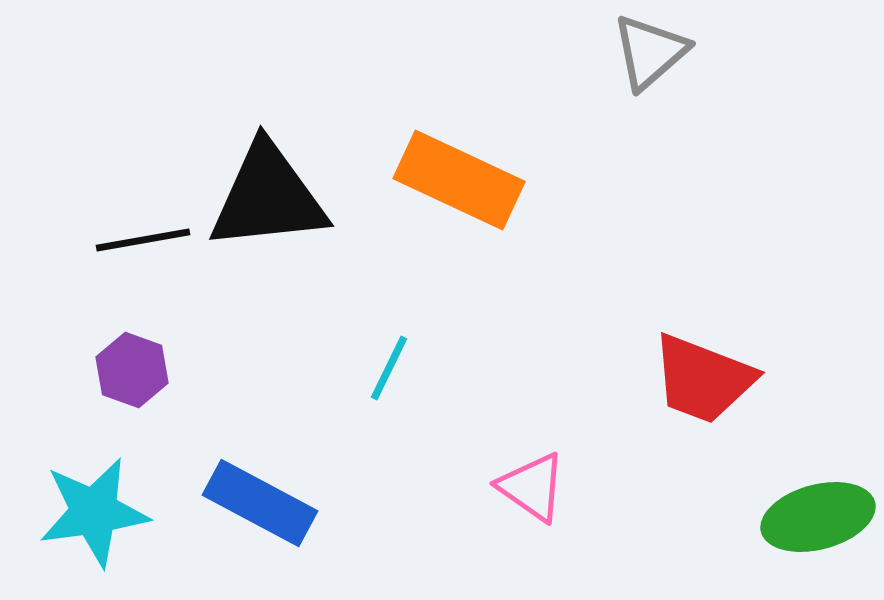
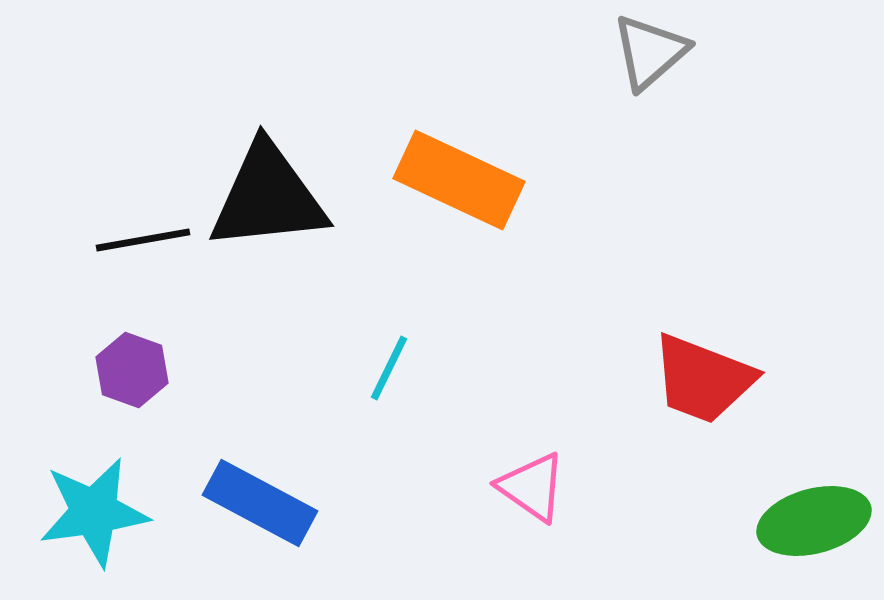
green ellipse: moved 4 px left, 4 px down
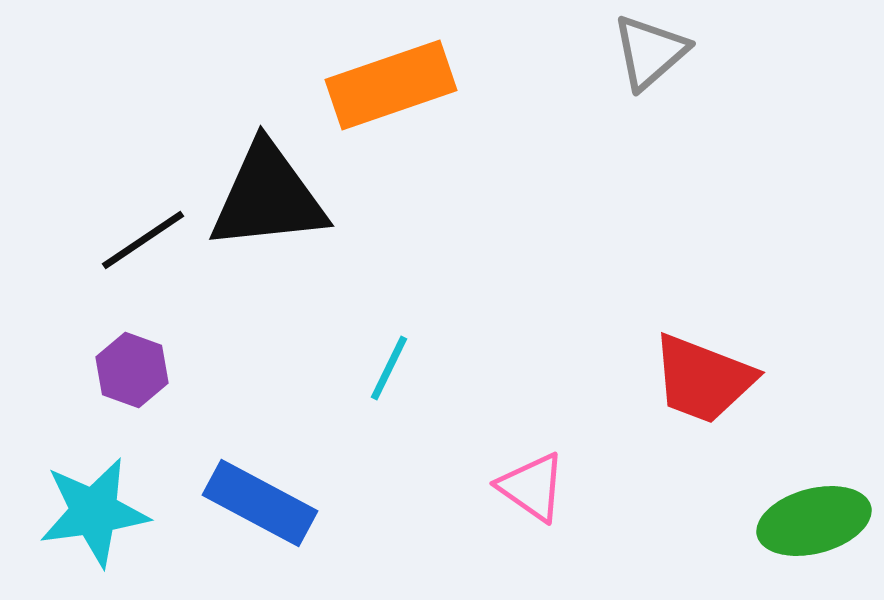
orange rectangle: moved 68 px left, 95 px up; rotated 44 degrees counterclockwise
black line: rotated 24 degrees counterclockwise
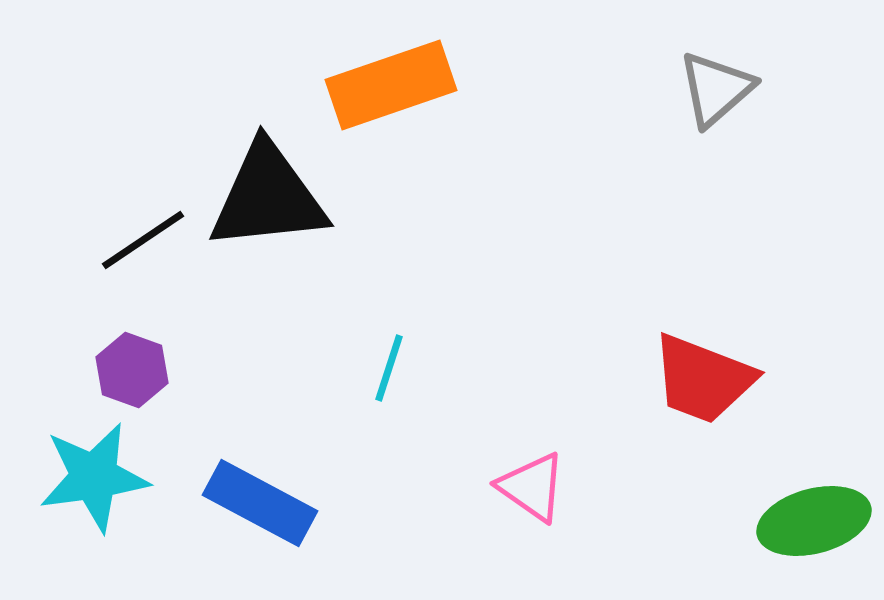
gray triangle: moved 66 px right, 37 px down
cyan line: rotated 8 degrees counterclockwise
cyan star: moved 35 px up
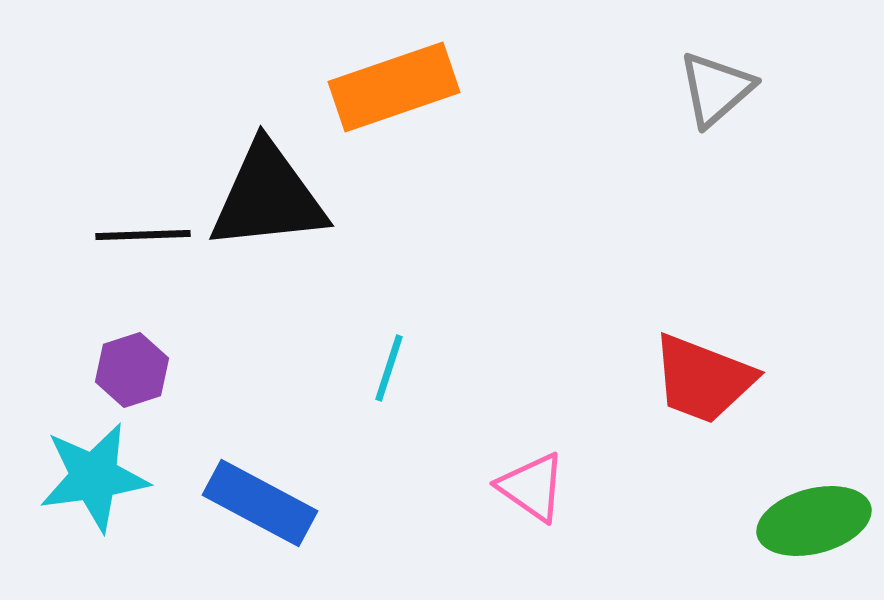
orange rectangle: moved 3 px right, 2 px down
black line: moved 5 px up; rotated 32 degrees clockwise
purple hexagon: rotated 22 degrees clockwise
